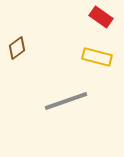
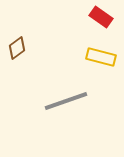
yellow rectangle: moved 4 px right
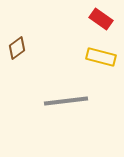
red rectangle: moved 2 px down
gray line: rotated 12 degrees clockwise
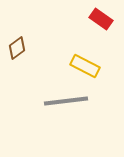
yellow rectangle: moved 16 px left, 9 px down; rotated 12 degrees clockwise
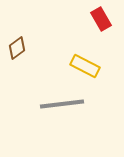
red rectangle: rotated 25 degrees clockwise
gray line: moved 4 px left, 3 px down
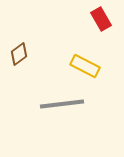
brown diamond: moved 2 px right, 6 px down
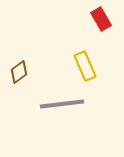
brown diamond: moved 18 px down
yellow rectangle: rotated 40 degrees clockwise
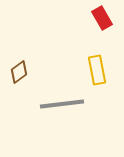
red rectangle: moved 1 px right, 1 px up
yellow rectangle: moved 12 px right, 4 px down; rotated 12 degrees clockwise
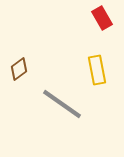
brown diamond: moved 3 px up
gray line: rotated 42 degrees clockwise
